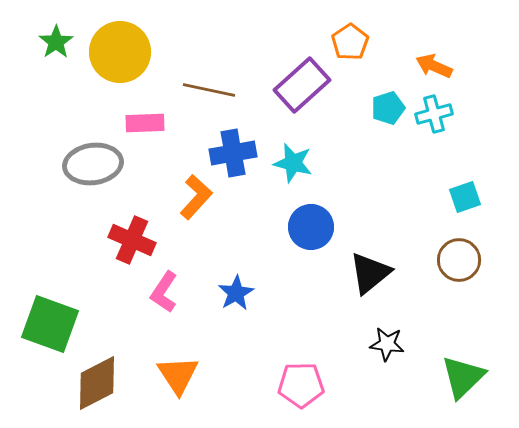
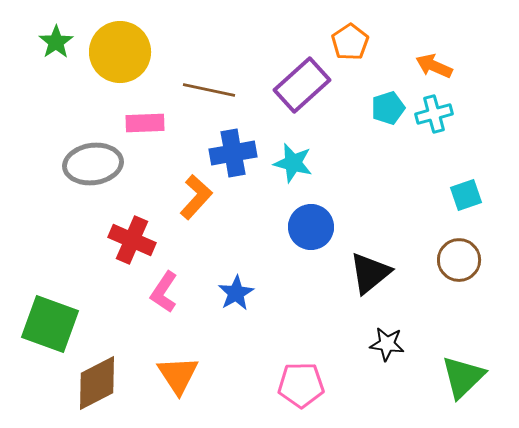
cyan square: moved 1 px right, 2 px up
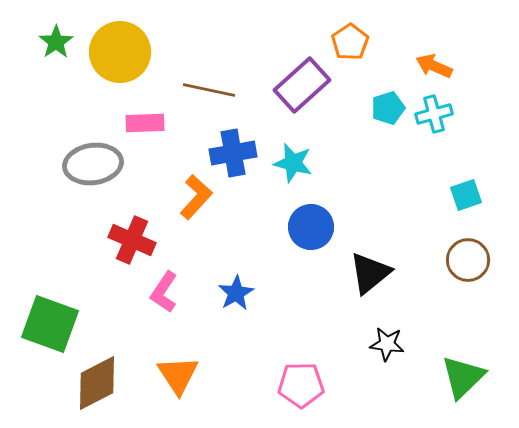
brown circle: moved 9 px right
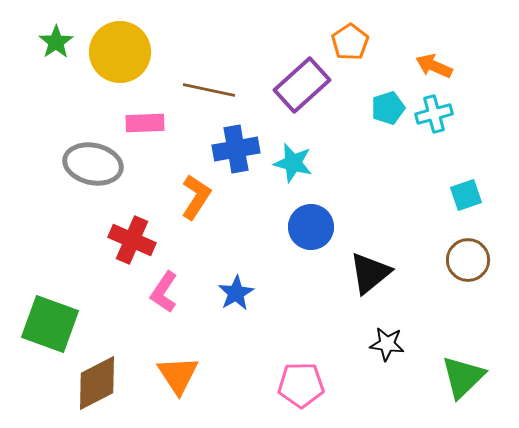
blue cross: moved 3 px right, 4 px up
gray ellipse: rotated 20 degrees clockwise
orange L-shape: rotated 9 degrees counterclockwise
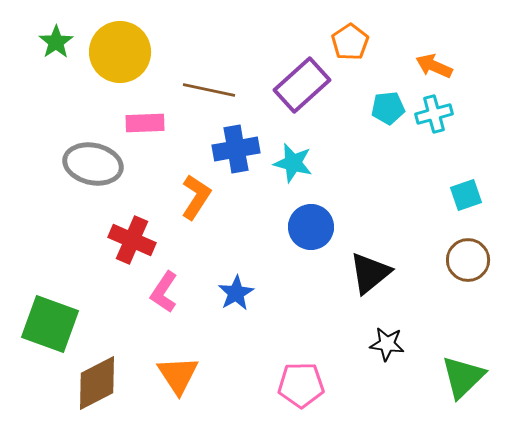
cyan pentagon: rotated 12 degrees clockwise
